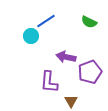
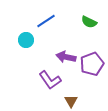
cyan circle: moved 5 px left, 4 px down
purple pentagon: moved 2 px right, 8 px up
purple L-shape: moved 1 px right, 2 px up; rotated 40 degrees counterclockwise
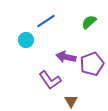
green semicircle: rotated 112 degrees clockwise
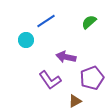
purple pentagon: moved 14 px down
brown triangle: moved 4 px right; rotated 32 degrees clockwise
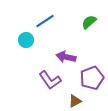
blue line: moved 1 px left
